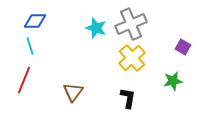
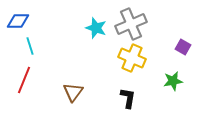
blue diamond: moved 17 px left
yellow cross: rotated 24 degrees counterclockwise
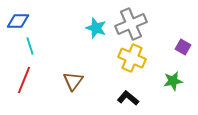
brown triangle: moved 11 px up
black L-shape: rotated 60 degrees counterclockwise
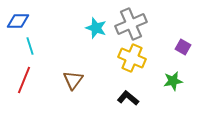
brown triangle: moved 1 px up
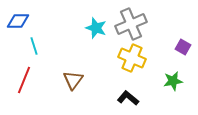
cyan line: moved 4 px right
